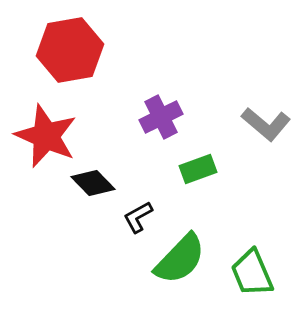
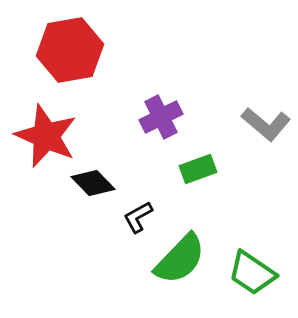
green trapezoid: rotated 33 degrees counterclockwise
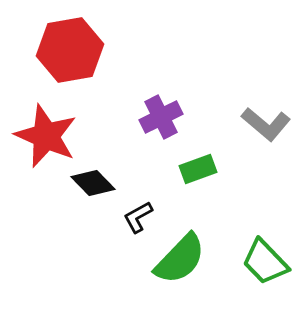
green trapezoid: moved 13 px right, 11 px up; rotated 12 degrees clockwise
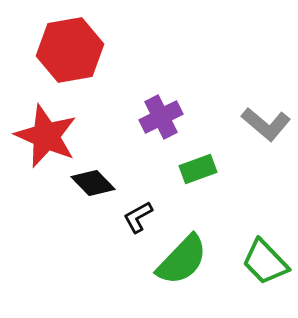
green semicircle: moved 2 px right, 1 px down
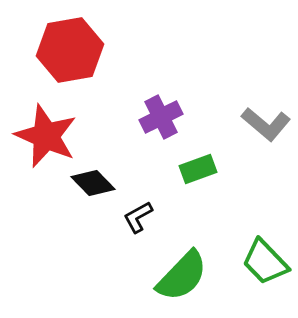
green semicircle: moved 16 px down
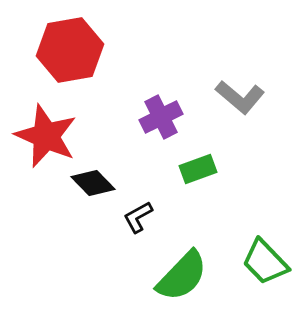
gray L-shape: moved 26 px left, 27 px up
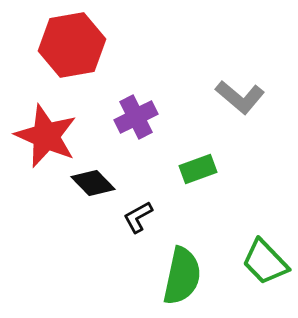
red hexagon: moved 2 px right, 5 px up
purple cross: moved 25 px left
green semicircle: rotated 32 degrees counterclockwise
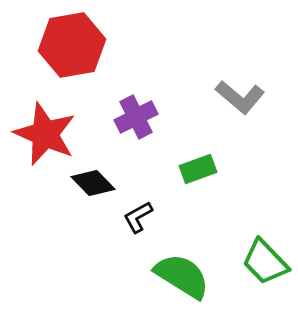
red star: moved 1 px left, 2 px up
green semicircle: rotated 70 degrees counterclockwise
